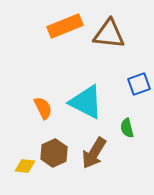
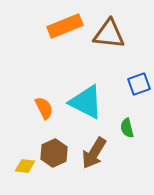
orange semicircle: moved 1 px right
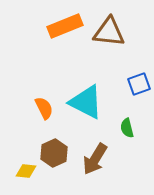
brown triangle: moved 2 px up
brown arrow: moved 1 px right, 6 px down
yellow diamond: moved 1 px right, 5 px down
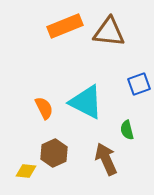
green semicircle: moved 2 px down
brown arrow: moved 11 px right; rotated 124 degrees clockwise
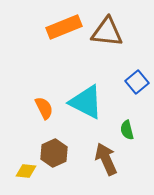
orange rectangle: moved 1 px left, 1 px down
brown triangle: moved 2 px left
blue square: moved 2 px left, 2 px up; rotated 20 degrees counterclockwise
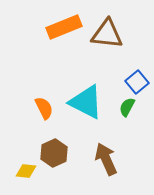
brown triangle: moved 2 px down
green semicircle: moved 23 px up; rotated 42 degrees clockwise
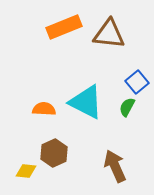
brown triangle: moved 2 px right
orange semicircle: moved 1 px down; rotated 60 degrees counterclockwise
brown arrow: moved 9 px right, 7 px down
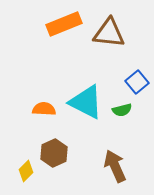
orange rectangle: moved 3 px up
brown triangle: moved 1 px up
green semicircle: moved 5 px left, 3 px down; rotated 132 degrees counterclockwise
yellow diamond: rotated 50 degrees counterclockwise
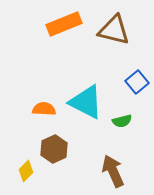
brown triangle: moved 5 px right, 3 px up; rotated 8 degrees clockwise
green semicircle: moved 11 px down
brown hexagon: moved 4 px up
brown arrow: moved 2 px left, 5 px down
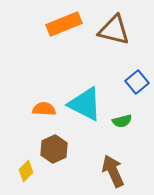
cyan triangle: moved 1 px left, 2 px down
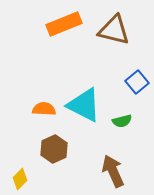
cyan triangle: moved 1 px left, 1 px down
yellow diamond: moved 6 px left, 8 px down
